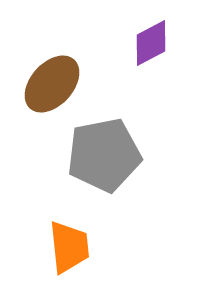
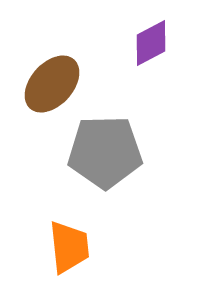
gray pentagon: moved 1 px right, 3 px up; rotated 10 degrees clockwise
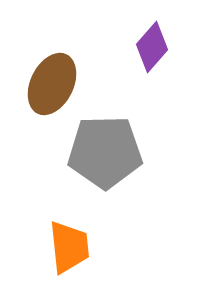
purple diamond: moved 1 px right, 4 px down; rotated 21 degrees counterclockwise
brown ellipse: rotated 16 degrees counterclockwise
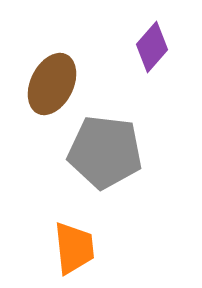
gray pentagon: rotated 8 degrees clockwise
orange trapezoid: moved 5 px right, 1 px down
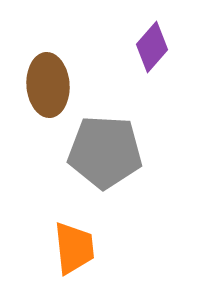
brown ellipse: moved 4 px left, 1 px down; rotated 30 degrees counterclockwise
gray pentagon: rotated 4 degrees counterclockwise
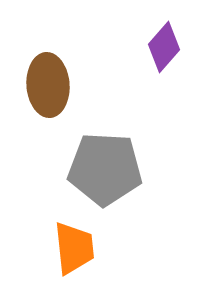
purple diamond: moved 12 px right
gray pentagon: moved 17 px down
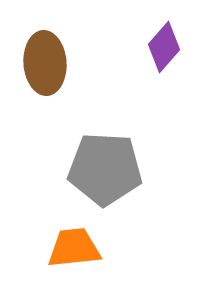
brown ellipse: moved 3 px left, 22 px up
orange trapezoid: rotated 90 degrees counterclockwise
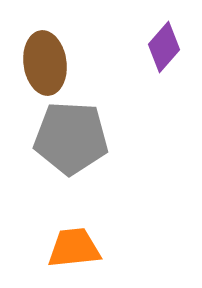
brown ellipse: rotated 4 degrees counterclockwise
gray pentagon: moved 34 px left, 31 px up
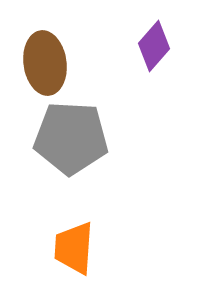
purple diamond: moved 10 px left, 1 px up
orange trapezoid: rotated 80 degrees counterclockwise
